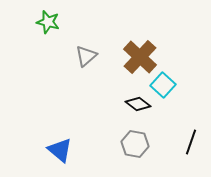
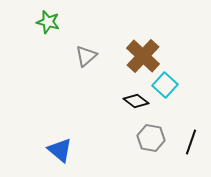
brown cross: moved 3 px right, 1 px up
cyan square: moved 2 px right
black diamond: moved 2 px left, 3 px up
gray hexagon: moved 16 px right, 6 px up
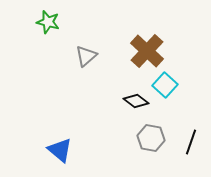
brown cross: moved 4 px right, 5 px up
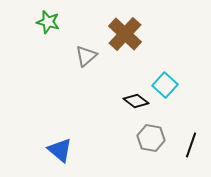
brown cross: moved 22 px left, 17 px up
black line: moved 3 px down
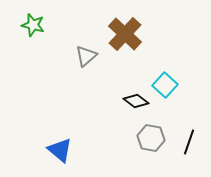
green star: moved 15 px left, 3 px down
black line: moved 2 px left, 3 px up
